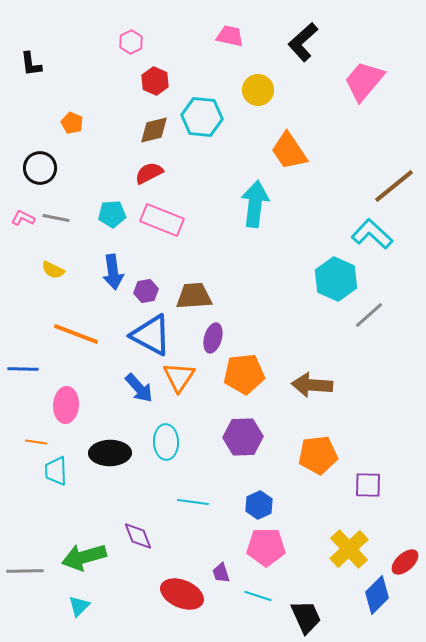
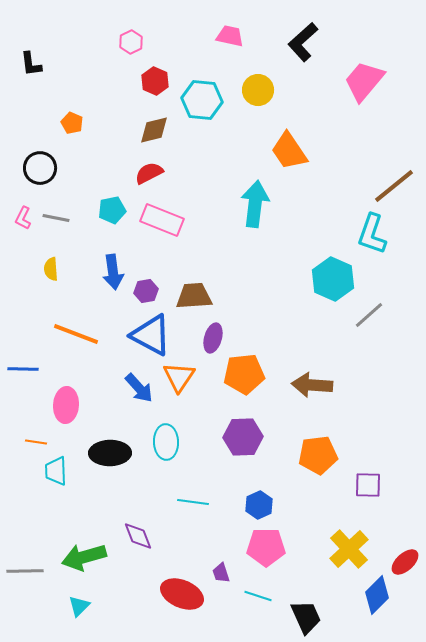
cyan hexagon at (202, 117): moved 17 px up
cyan pentagon at (112, 214): moved 4 px up; rotated 8 degrees counterclockwise
pink L-shape at (23, 218): rotated 90 degrees counterclockwise
cyan L-shape at (372, 234): rotated 114 degrees counterclockwise
yellow semicircle at (53, 270): moved 2 px left, 1 px up; rotated 60 degrees clockwise
cyan hexagon at (336, 279): moved 3 px left
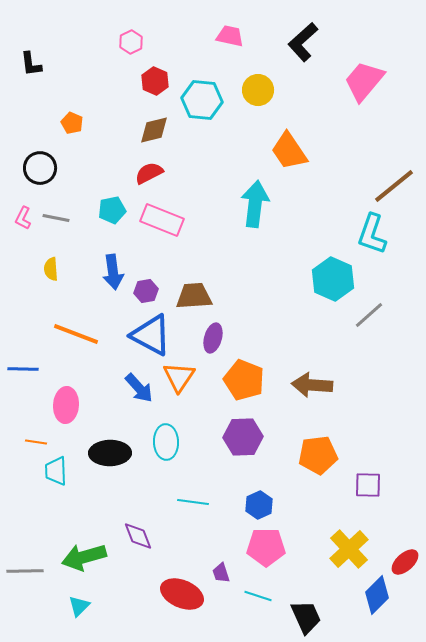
orange pentagon at (244, 374): moved 6 px down; rotated 27 degrees clockwise
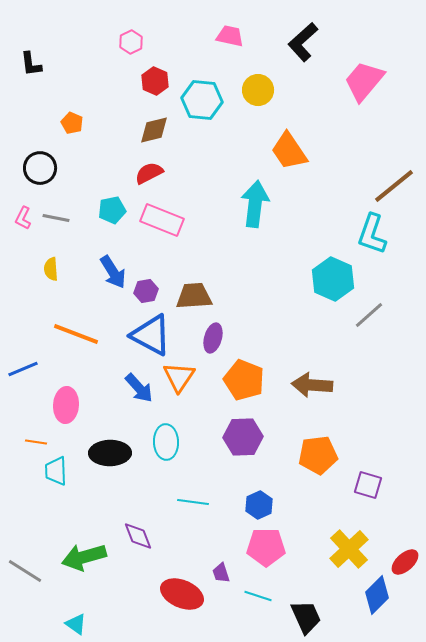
blue arrow at (113, 272): rotated 24 degrees counterclockwise
blue line at (23, 369): rotated 24 degrees counterclockwise
purple square at (368, 485): rotated 16 degrees clockwise
gray line at (25, 571): rotated 33 degrees clockwise
cyan triangle at (79, 606): moved 3 px left, 18 px down; rotated 40 degrees counterclockwise
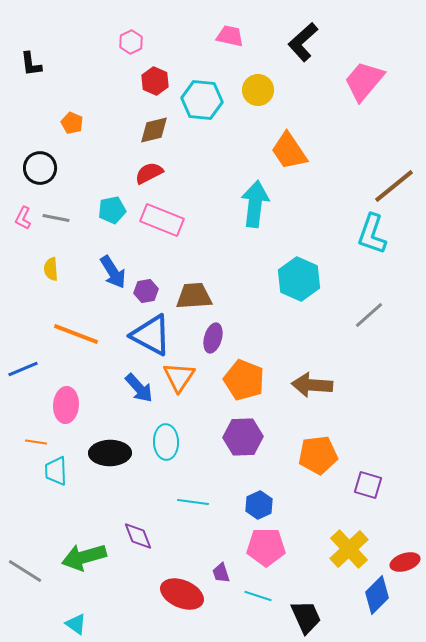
cyan hexagon at (333, 279): moved 34 px left
red ellipse at (405, 562): rotated 24 degrees clockwise
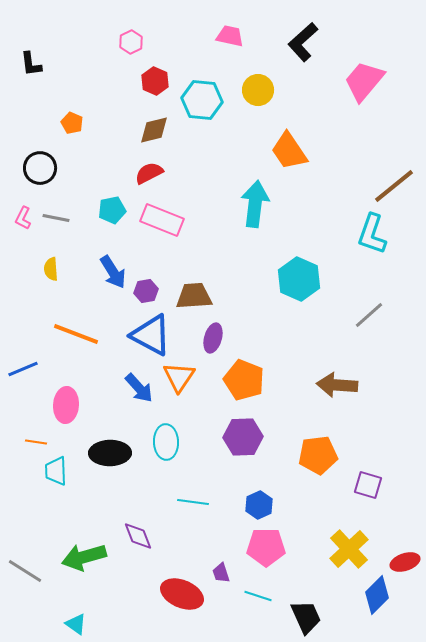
brown arrow at (312, 385): moved 25 px right
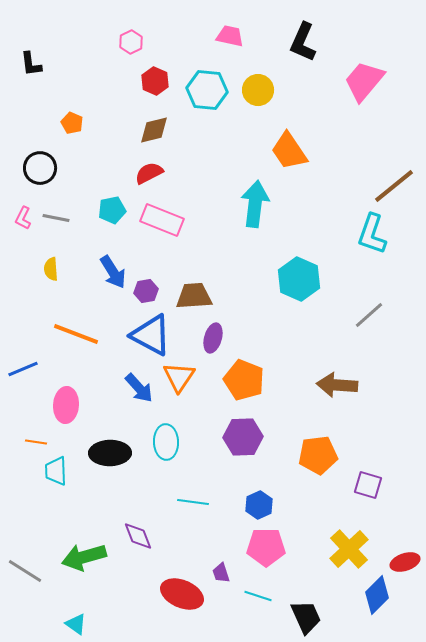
black L-shape at (303, 42): rotated 24 degrees counterclockwise
cyan hexagon at (202, 100): moved 5 px right, 10 px up
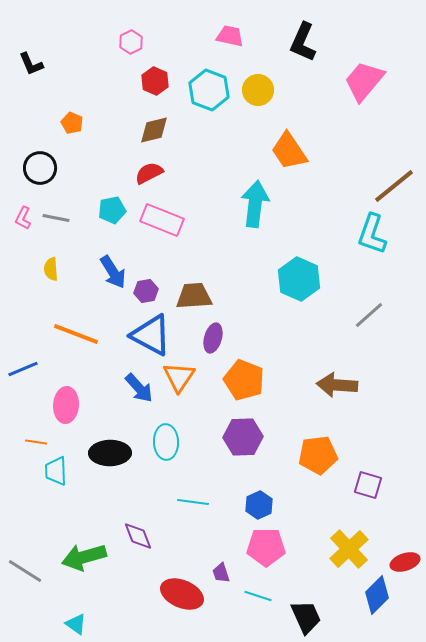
black L-shape at (31, 64): rotated 16 degrees counterclockwise
cyan hexagon at (207, 90): moved 2 px right; rotated 15 degrees clockwise
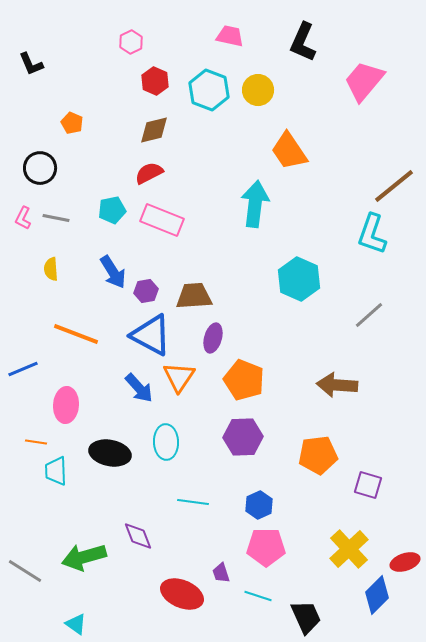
black ellipse at (110, 453): rotated 12 degrees clockwise
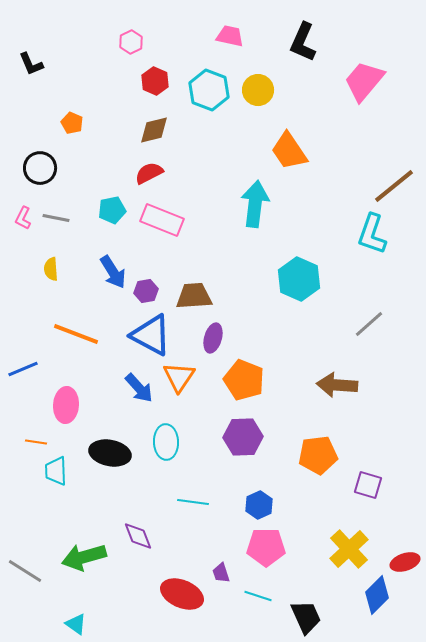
gray line at (369, 315): moved 9 px down
